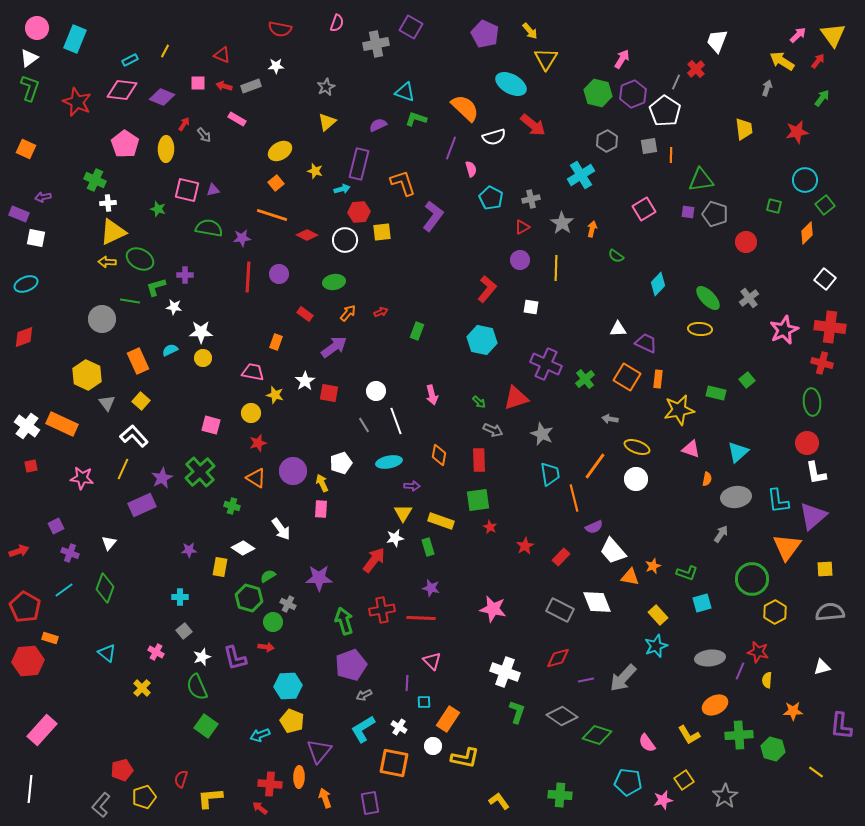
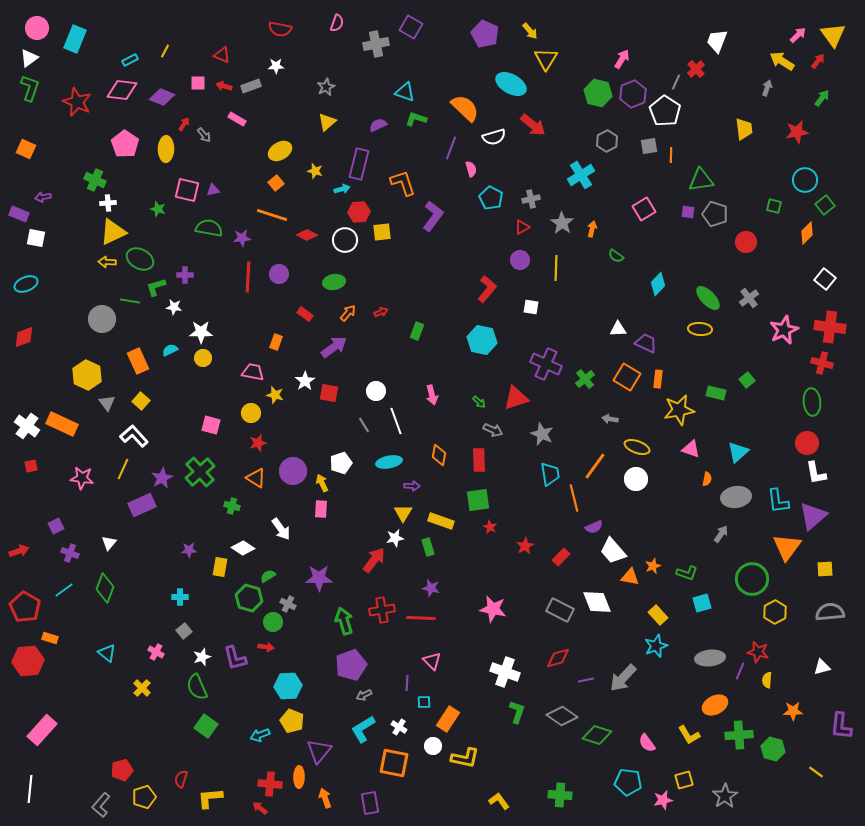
yellow square at (684, 780): rotated 18 degrees clockwise
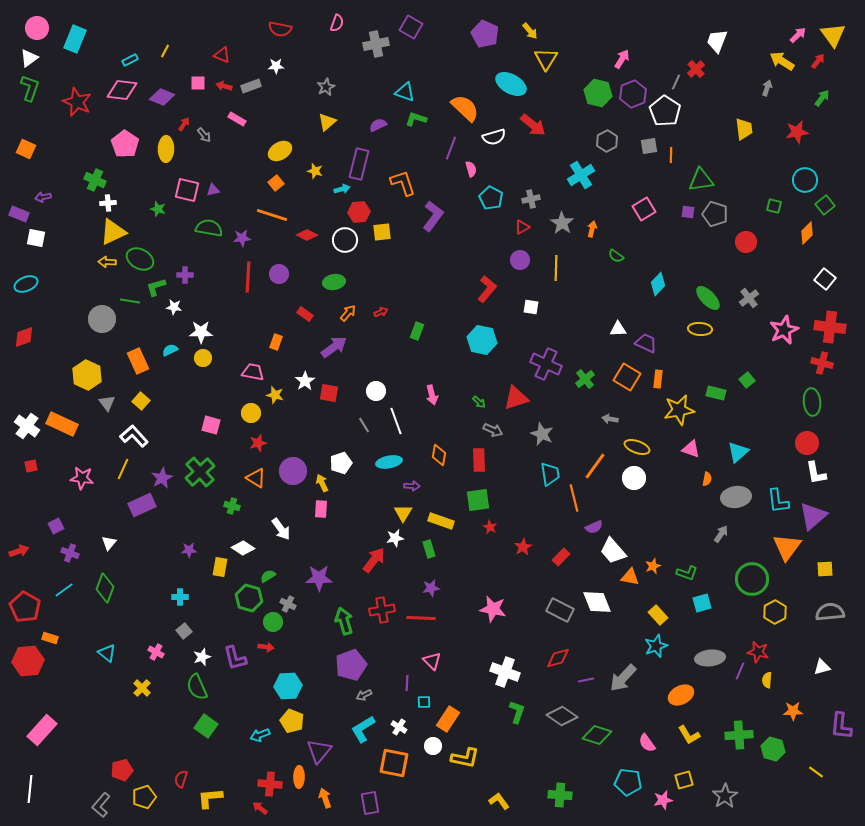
white circle at (636, 479): moved 2 px left, 1 px up
red star at (525, 546): moved 2 px left, 1 px down
green rectangle at (428, 547): moved 1 px right, 2 px down
purple star at (431, 588): rotated 24 degrees counterclockwise
orange ellipse at (715, 705): moved 34 px left, 10 px up
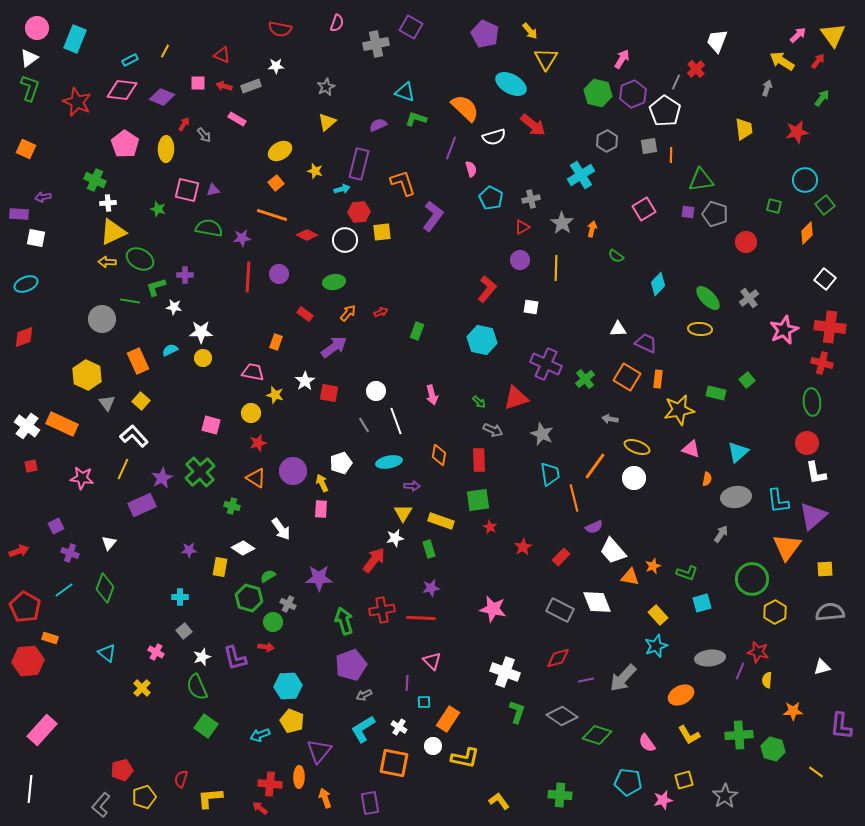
purple rectangle at (19, 214): rotated 18 degrees counterclockwise
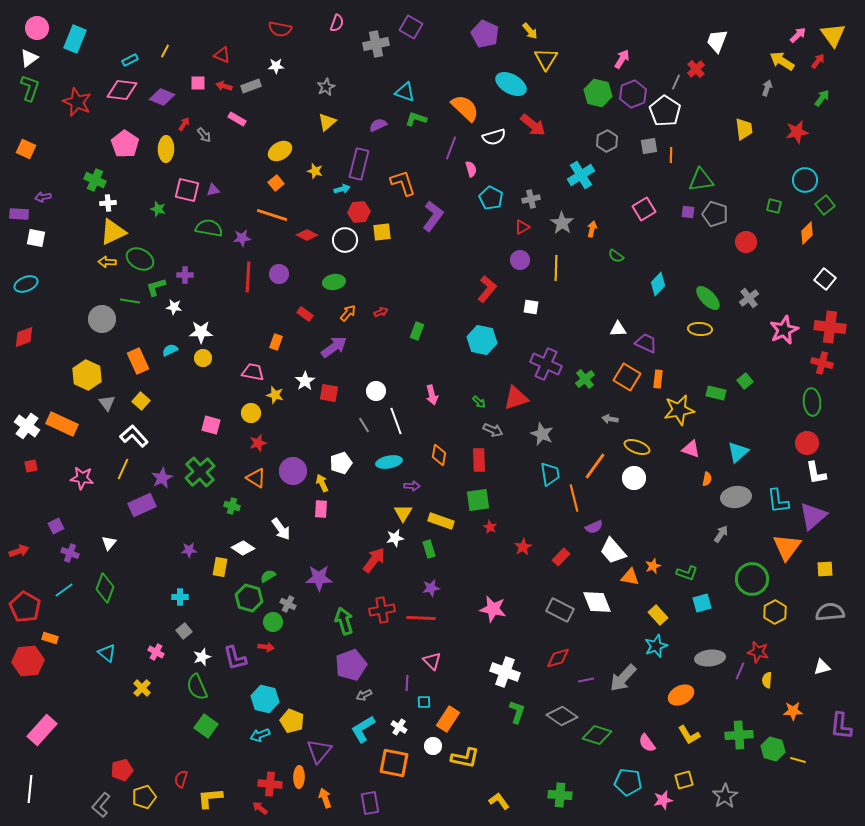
green square at (747, 380): moved 2 px left, 1 px down
cyan hexagon at (288, 686): moved 23 px left, 13 px down; rotated 16 degrees clockwise
yellow line at (816, 772): moved 18 px left, 12 px up; rotated 21 degrees counterclockwise
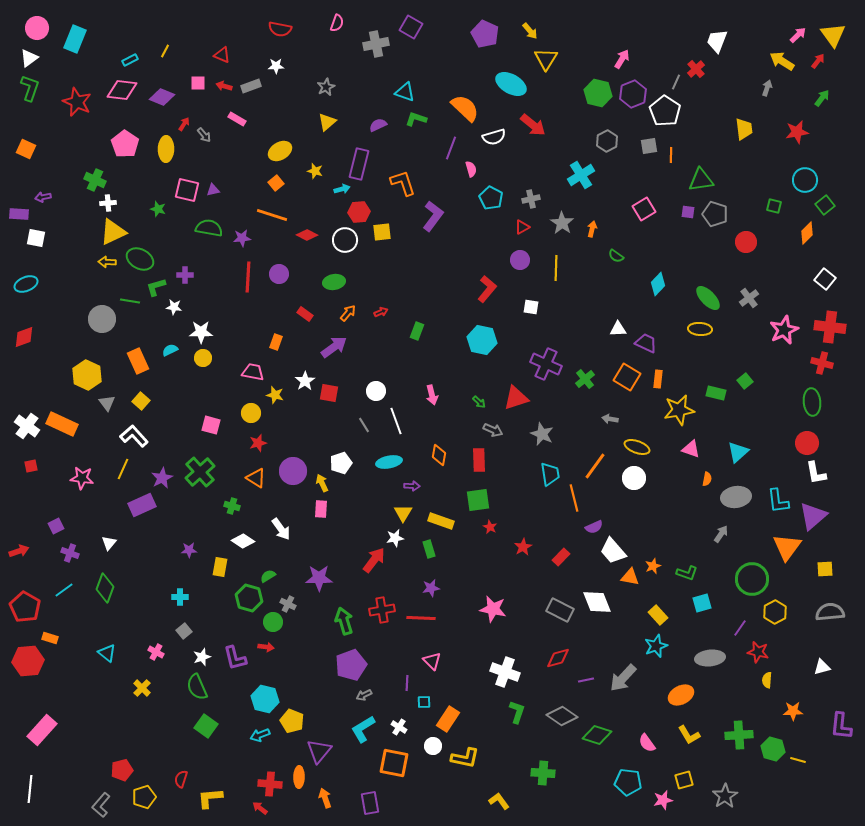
white diamond at (243, 548): moved 7 px up
purple line at (740, 671): moved 43 px up; rotated 12 degrees clockwise
green cross at (560, 795): moved 17 px left, 22 px up
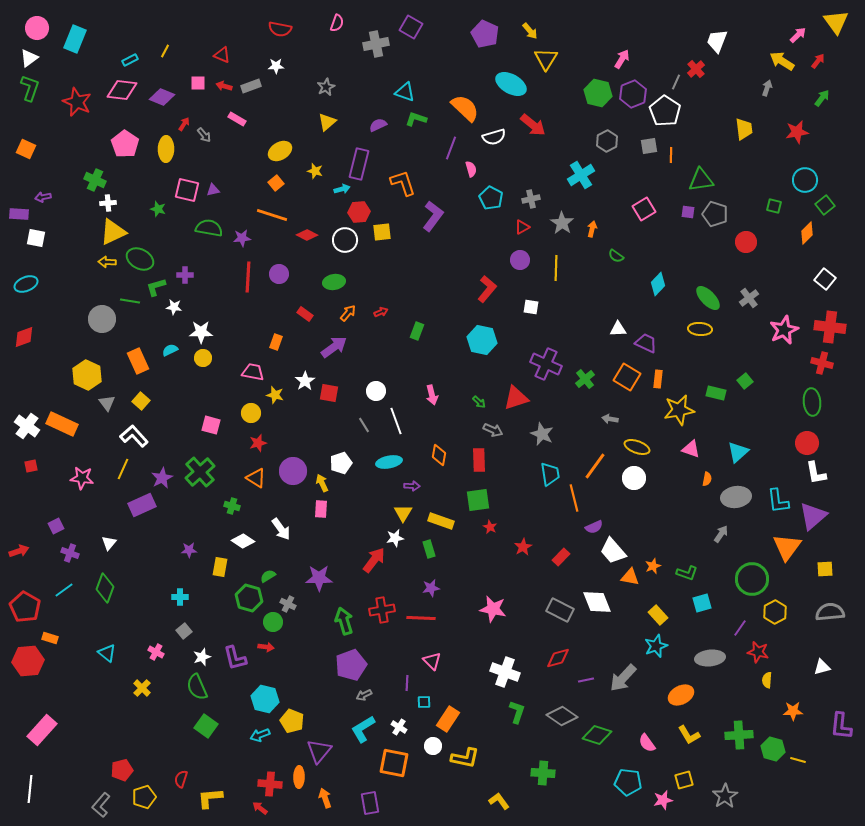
yellow triangle at (833, 35): moved 3 px right, 13 px up
